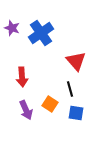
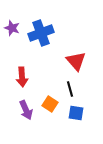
blue cross: rotated 15 degrees clockwise
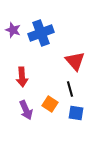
purple star: moved 1 px right, 2 px down
red triangle: moved 1 px left
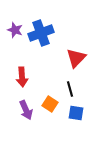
purple star: moved 2 px right
red triangle: moved 1 px right, 3 px up; rotated 25 degrees clockwise
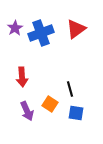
purple star: moved 2 px up; rotated 21 degrees clockwise
red triangle: moved 29 px up; rotated 10 degrees clockwise
purple arrow: moved 1 px right, 1 px down
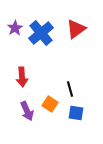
blue cross: rotated 20 degrees counterclockwise
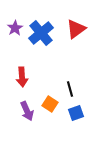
blue square: rotated 28 degrees counterclockwise
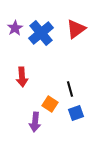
purple arrow: moved 8 px right, 11 px down; rotated 30 degrees clockwise
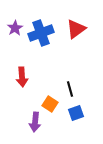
blue cross: rotated 20 degrees clockwise
